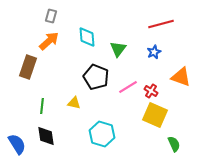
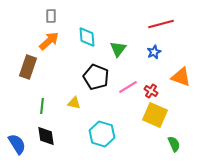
gray rectangle: rotated 16 degrees counterclockwise
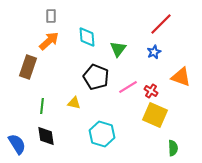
red line: rotated 30 degrees counterclockwise
green semicircle: moved 1 px left, 4 px down; rotated 21 degrees clockwise
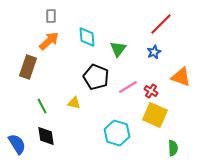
green line: rotated 35 degrees counterclockwise
cyan hexagon: moved 15 px right, 1 px up
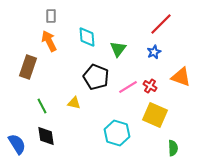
orange arrow: rotated 75 degrees counterclockwise
red cross: moved 1 px left, 5 px up
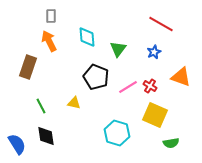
red line: rotated 75 degrees clockwise
green line: moved 1 px left
green semicircle: moved 2 px left, 5 px up; rotated 84 degrees clockwise
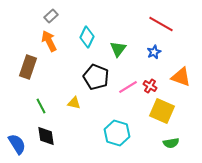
gray rectangle: rotated 48 degrees clockwise
cyan diamond: rotated 30 degrees clockwise
yellow square: moved 7 px right, 4 px up
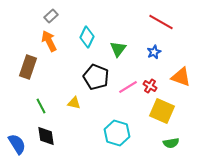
red line: moved 2 px up
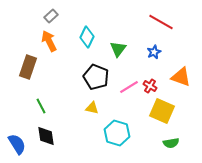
pink line: moved 1 px right
yellow triangle: moved 18 px right, 5 px down
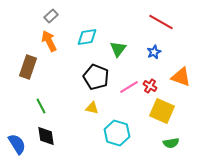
cyan diamond: rotated 55 degrees clockwise
